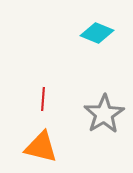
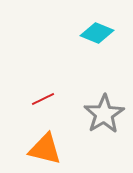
red line: rotated 60 degrees clockwise
orange triangle: moved 4 px right, 2 px down
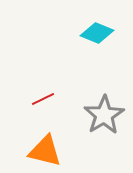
gray star: moved 1 px down
orange triangle: moved 2 px down
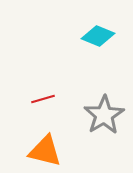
cyan diamond: moved 1 px right, 3 px down
red line: rotated 10 degrees clockwise
